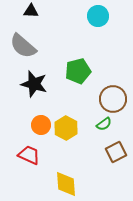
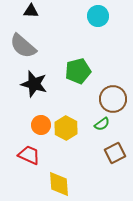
green semicircle: moved 2 px left
brown square: moved 1 px left, 1 px down
yellow diamond: moved 7 px left
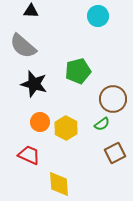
orange circle: moved 1 px left, 3 px up
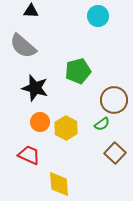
black star: moved 1 px right, 4 px down
brown circle: moved 1 px right, 1 px down
brown square: rotated 20 degrees counterclockwise
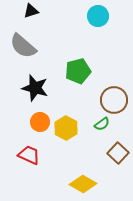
black triangle: rotated 21 degrees counterclockwise
brown square: moved 3 px right
yellow diamond: moved 24 px right; rotated 56 degrees counterclockwise
